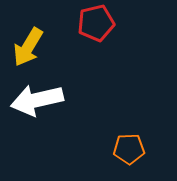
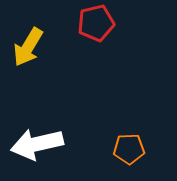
white arrow: moved 44 px down
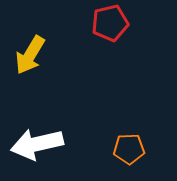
red pentagon: moved 14 px right
yellow arrow: moved 2 px right, 8 px down
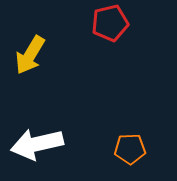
orange pentagon: moved 1 px right
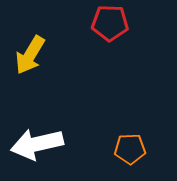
red pentagon: rotated 15 degrees clockwise
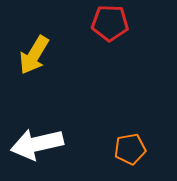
yellow arrow: moved 4 px right
orange pentagon: rotated 8 degrees counterclockwise
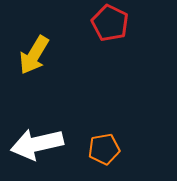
red pentagon: rotated 24 degrees clockwise
orange pentagon: moved 26 px left
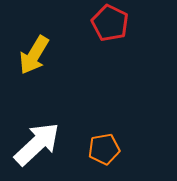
white arrow: rotated 150 degrees clockwise
